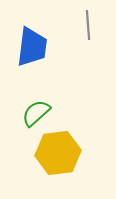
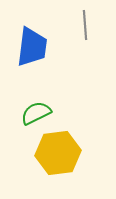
gray line: moved 3 px left
green semicircle: rotated 16 degrees clockwise
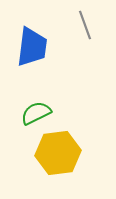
gray line: rotated 16 degrees counterclockwise
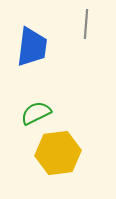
gray line: moved 1 px right, 1 px up; rotated 24 degrees clockwise
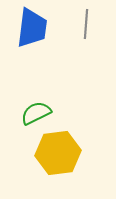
blue trapezoid: moved 19 px up
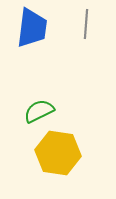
green semicircle: moved 3 px right, 2 px up
yellow hexagon: rotated 15 degrees clockwise
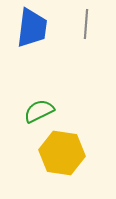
yellow hexagon: moved 4 px right
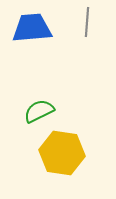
gray line: moved 1 px right, 2 px up
blue trapezoid: rotated 102 degrees counterclockwise
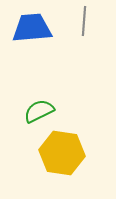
gray line: moved 3 px left, 1 px up
